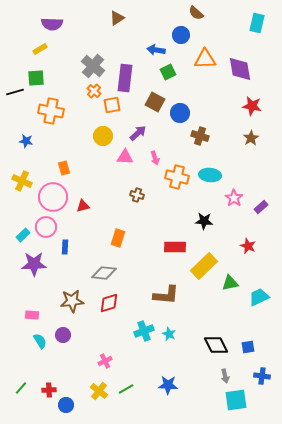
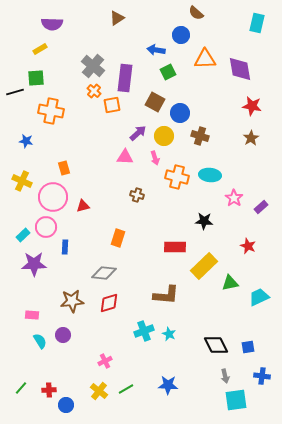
yellow circle at (103, 136): moved 61 px right
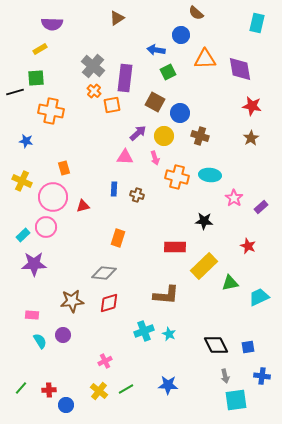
blue rectangle at (65, 247): moved 49 px right, 58 px up
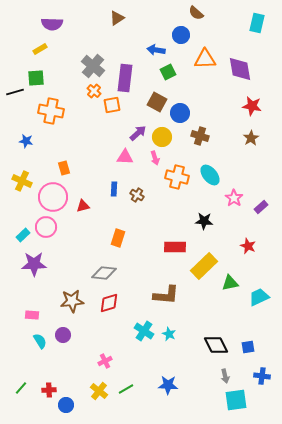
brown square at (155, 102): moved 2 px right
yellow circle at (164, 136): moved 2 px left, 1 px down
cyan ellipse at (210, 175): rotated 45 degrees clockwise
brown cross at (137, 195): rotated 16 degrees clockwise
cyan cross at (144, 331): rotated 36 degrees counterclockwise
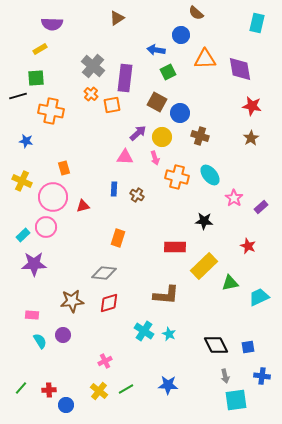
orange cross at (94, 91): moved 3 px left, 3 px down
black line at (15, 92): moved 3 px right, 4 px down
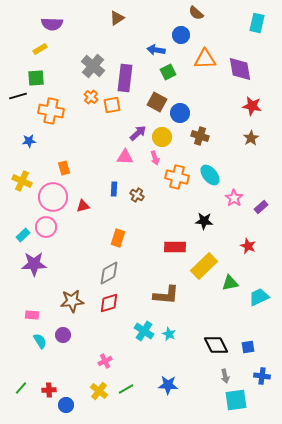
orange cross at (91, 94): moved 3 px down
blue star at (26, 141): moved 3 px right; rotated 16 degrees counterclockwise
gray diamond at (104, 273): moved 5 px right; rotated 35 degrees counterclockwise
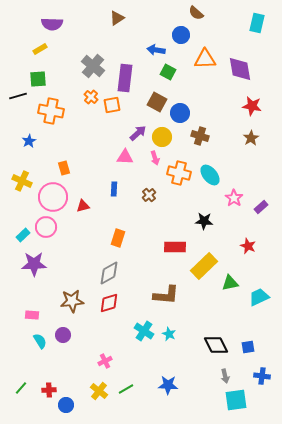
green square at (168, 72): rotated 35 degrees counterclockwise
green square at (36, 78): moved 2 px right, 1 px down
blue star at (29, 141): rotated 24 degrees counterclockwise
orange cross at (177, 177): moved 2 px right, 4 px up
brown cross at (137, 195): moved 12 px right; rotated 16 degrees clockwise
